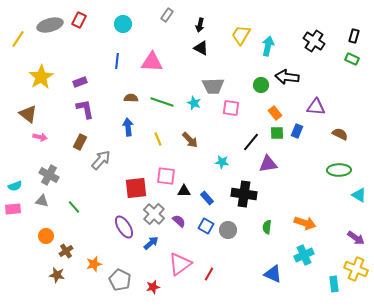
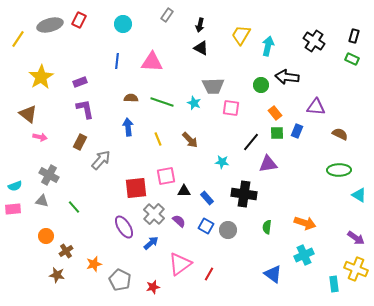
pink square at (166, 176): rotated 18 degrees counterclockwise
blue triangle at (273, 274): rotated 12 degrees clockwise
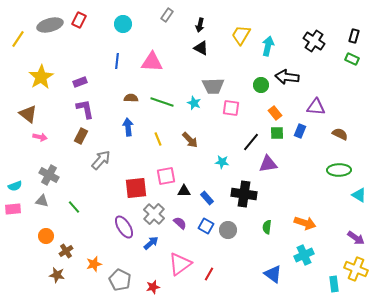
blue rectangle at (297, 131): moved 3 px right
brown rectangle at (80, 142): moved 1 px right, 6 px up
purple semicircle at (179, 221): moved 1 px right, 2 px down
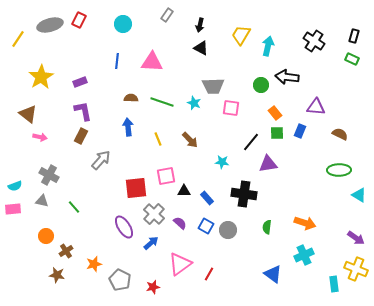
purple L-shape at (85, 109): moved 2 px left, 2 px down
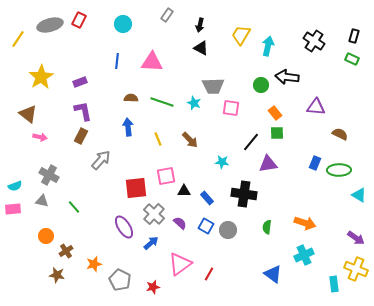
blue rectangle at (300, 131): moved 15 px right, 32 px down
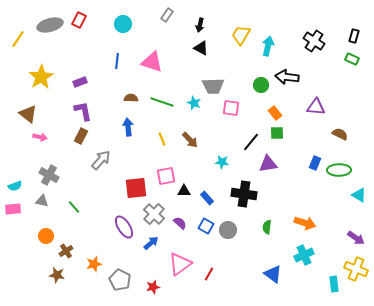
pink triangle at (152, 62): rotated 15 degrees clockwise
yellow line at (158, 139): moved 4 px right
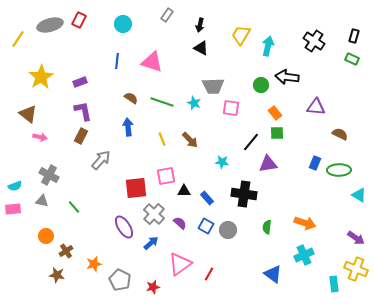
brown semicircle at (131, 98): rotated 32 degrees clockwise
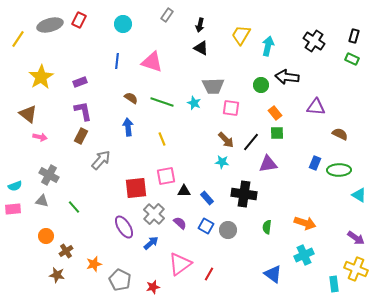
brown arrow at (190, 140): moved 36 px right
